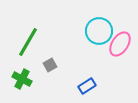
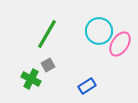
green line: moved 19 px right, 8 px up
gray square: moved 2 px left
green cross: moved 9 px right
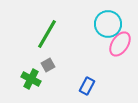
cyan circle: moved 9 px right, 7 px up
blue rectangle: rotated 30 degrees counterclockwise
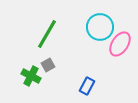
cyan circle: moved 8 px left, 3 px down
green cross: moved 3 px up
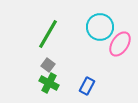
green line: moved 1 px right
gray square: rotated 24 degrees counterclockwise
green cross: moved 18 px right, 7 px down
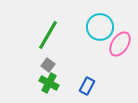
green line: moved 1 px down
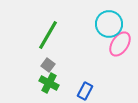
cyan circle: moved 9 px right, 3 px up
blue rectangle: moved 2 px left, 5 px down
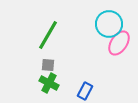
pink ellipse: moved 1 px left, 1 px up
gray square: rotated 32 degrees counterclockwise
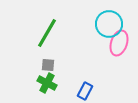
green line: moved 1 px left, 2 px up
pink ellipse: rotated 15 degrees counterclockwise
green cross: moved 2 px left
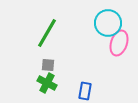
cyan circle: moved 1 px left, 1 px up
blue rectangle: rotated 18 degrees counterclockwise
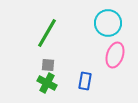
pink ellipse: moved 4 px left, 12 px down
blue rectangle: moved 10 px up
